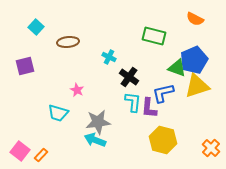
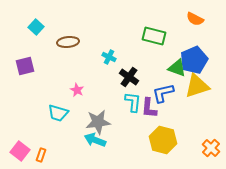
orange rectangle: rotated 24 degrees counterclockwise
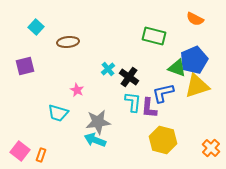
cyan cross: moved 1 px left, 12 px down; rotated 24 degrees clockwise
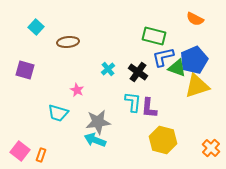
purple square: moved 4 px down; rotated 30 degrees clockwise
black cross: moved 9 px right, 5 px up
blue L-shape: moved 36 px up
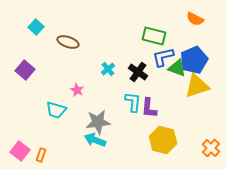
brown ellipse: rotated 25 degrees clockwise
purple square: rotated 24 degrees clockwise
cyan trapezoid: moved 2 px left, 3 px up
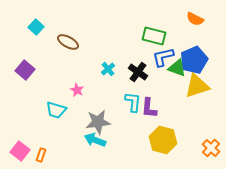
brown ellipse: rotated 10 degrees clockwise
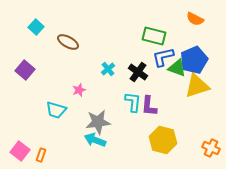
pink star: moved 2 px right; rotated 24 degrees clockwise
purple L-shape: moved 2 px up
orange cross: rotated 18 degrees counterclockwise
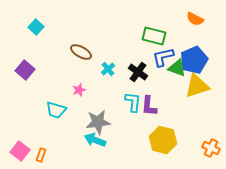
brown ellipse: moved 13 px right, 10 px down
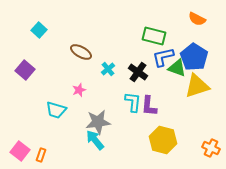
orange semicircle: moved 2 px right
cyan square: moved 3 px right, 3 px down
blue pentagon: moved 3 px up; rotated 16 degrees counterclockwise
cyan arrow: rotated 30 degrees clockwise
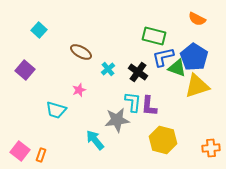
gray star: moved 19 px right, 2 px up
orange cross: rotated 30 degrees counterclockwise
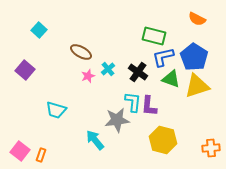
green triangle: moved 6 px left, 11 px down
pink star: moved 9 px right, 14 px up
